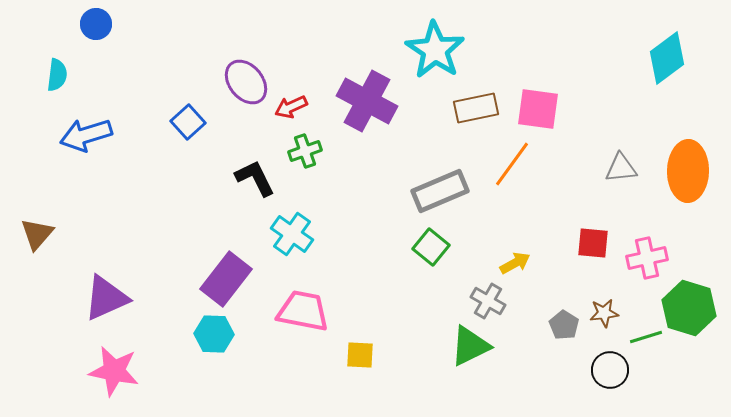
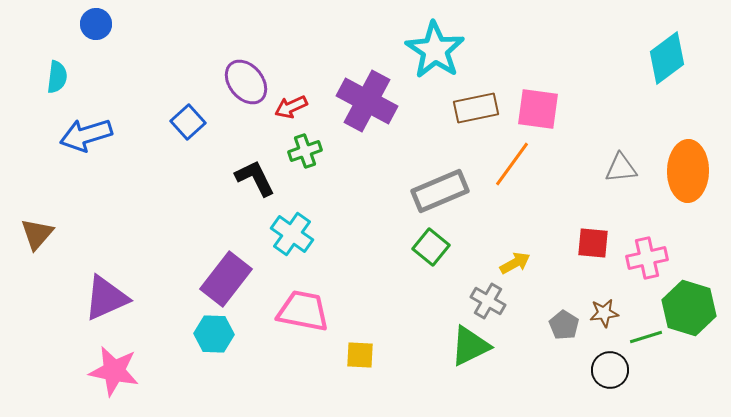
cyan semicircle: moved 2 px down
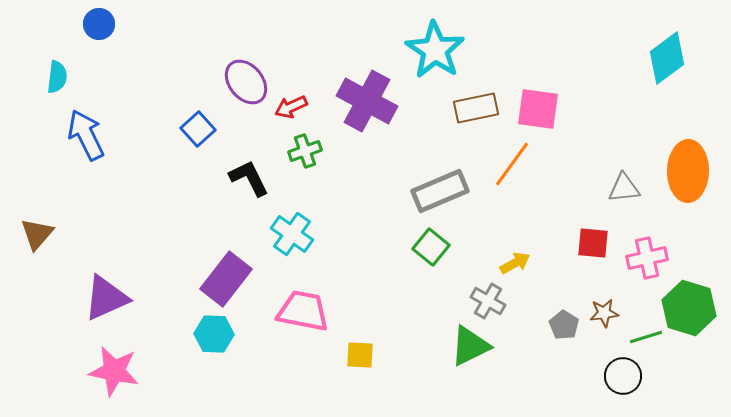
blue circle: moved 3 px right
blue square: moved 10 px right, 7 px down
blue arrow: rotated 81 degrees clockwise
gray triangle: moved 3 px right, 20 px down
black L-shape: moved 6 px left
black circle: moved 13 px right, 6 px down
